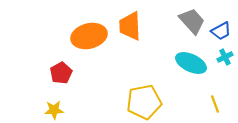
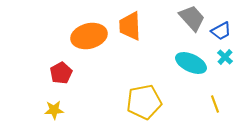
gray trapezoid: moved 3 px up
cyan cross: rotated 21 degrees counterclockwise
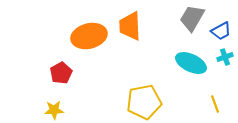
gray trapezoid: rotated 108 degrees counterclockwise
cyan cross: rotated 28 degrees clockwise
